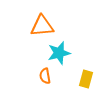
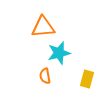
orange triangle: moved 1 px right, 1 px down
yellow rectangle: moved 1 px right
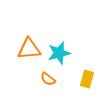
orange triangle: moved 14 px left, 22 px down
orange semicircle: moved 3 px right, 3 px down; rotated 42 degrees counterclockwise
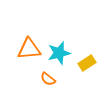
yellow rectangle: moved 16 px up; rotated 42 degrees clockwise
